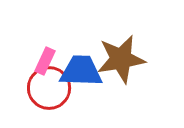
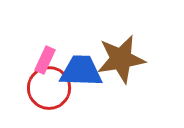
pink rectangle: moved 1 px up
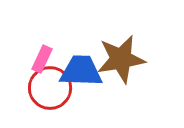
pink rectangle: moved 3 px left, 1 px up
red circle: moved 1 px right
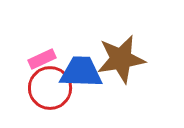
pink rectangle: rotated 40 degrees clockwise
blue trapezoid: moved 1 px down
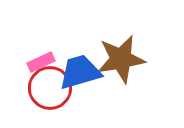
pink rectangle: moved 1 px left, 3 px down
blue trapezoid: moved 1 px left; rotated 18 degrees counterclockwise
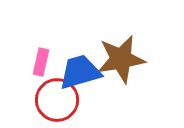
pink rectangle: rotated 52 degrees counterclockwise
red circle: moved 7 px right, 12 px down
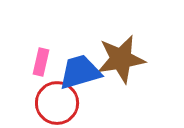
red circle: moved 3 px down
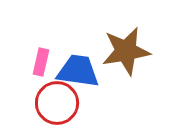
brown star: moved 5 px right, 8 px up
blue trapezoid: moved 2 px left, 1 px up; rotated 24 degrees clockwise
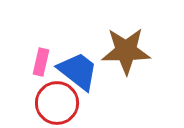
brown star: rotated 9 degrees clockwise
blue trapezoid: rotated 30 degrees clockwise
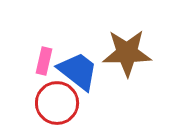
brown star: moved 1 px right, 2 px down
pink rectangle: moved 3 px right, 1 px up
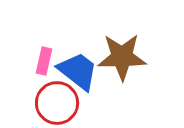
brown star: moved 5 px left, 4 px down
